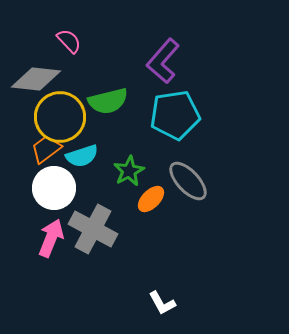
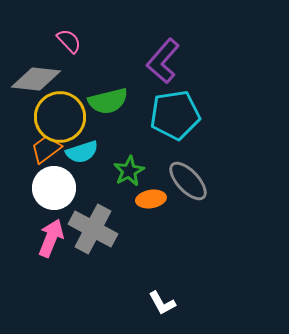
cyan semicircle: moved 4 px up
orange ellipse: rotated 36 degrees clockwise
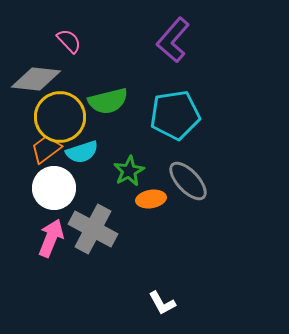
purple L-shape: moved 10 px right, 21 px up
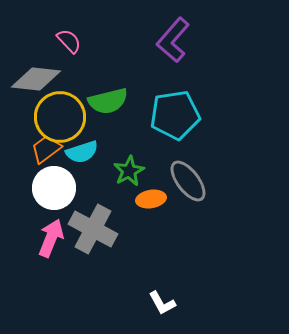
gray ellipse: rotated 6 degrees clockwise
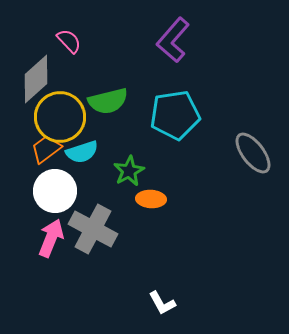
gray diamond: rotated 48 degrees counterclockwise
gray ellipse: moved 65 px right, 28 px up
white circle: moved 1 px right, 3 px down
orange ellipse: rotated 12 degrees clockwise
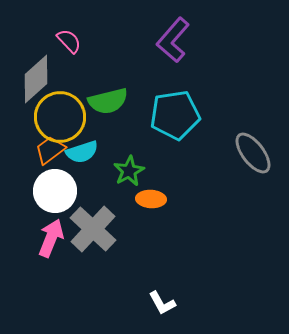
orange trapezoid: moved 4 px right, 1 px down
gray cross: rotated 15 degrees clockwise
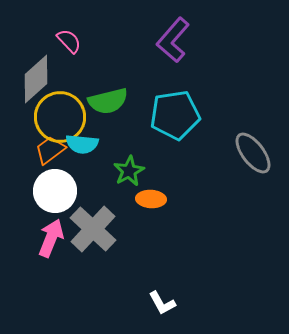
cyan semicircle: moved 8 px up; rotated 24 degrees clockwise
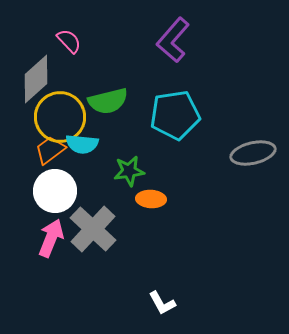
gray ellipse: rotated 66 degrees counterclockwise
green star: rotated 20 degrees clockwise
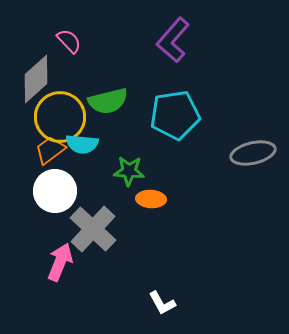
green star: rotated 12 degrees clockwise
pink arrow: moved 9 px right, 24 px down
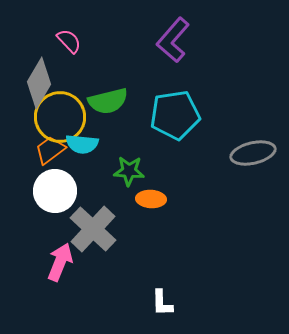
gray diamond: moved 3 px right, 4 px down; rotated 18 degrees counterclockwise
white L-shape: rotated 28 degrees clockwise
